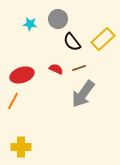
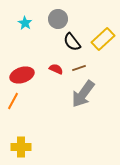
cyan star: moved 5 px left, 1 px up; rotated 24 degrees clockwise
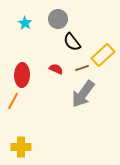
yellow rectangle: moved 16 px down
brown line: moved 3 px right
red ellipse: rotated 70 degrees counterclockwise
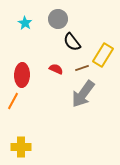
yellow rectangle: rotated 15 degrees counterclockwise
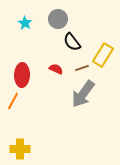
yellow cross: moved 1 px left, 2 px down
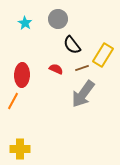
black semicircle: moved 3 px down
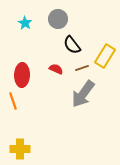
yellow rectangle: moved 2 px right, 1 px down
orange line: rotated 48 degrees counterclockwise
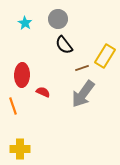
black semicircle: moved 8 px left
red semicircle: moved 13 px left, 23 px down
orange line: moved 5 px down
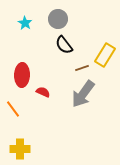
yellow rectangle: moved 1 px up
orange line: moved 3 px down; rotated 18 degrees counterclockwise
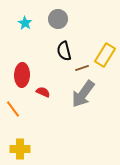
black semicircle: moved 6 px down; rotated 24 degrees clockwise
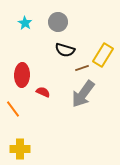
gray circle: moved 3 px down
black semicircle: moved 1 px right, 1 px up; rotated 60 degrees counterclockwise
yellow rectangle: moved 2 px left
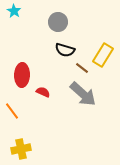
cyan star: moved 11 px left, 12 px up
brown line: rotated 56 degrees clockwise
gray arrow: rotated 84 degrees counterclockwise
orange line: moved 1 px left, 2 px down
yellow cross: moved 1 px right; rotated 12 degrees counterclockwise
